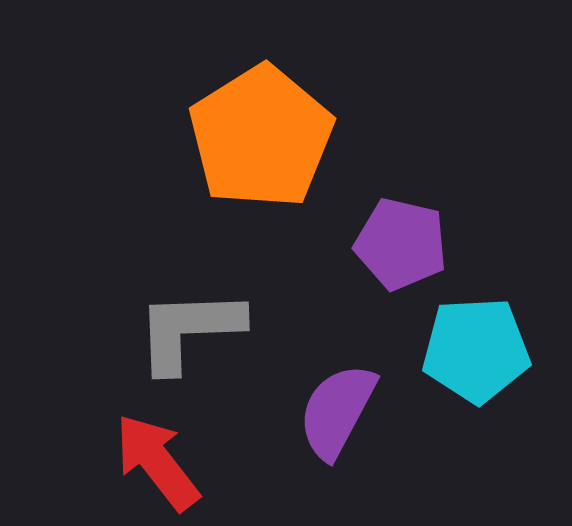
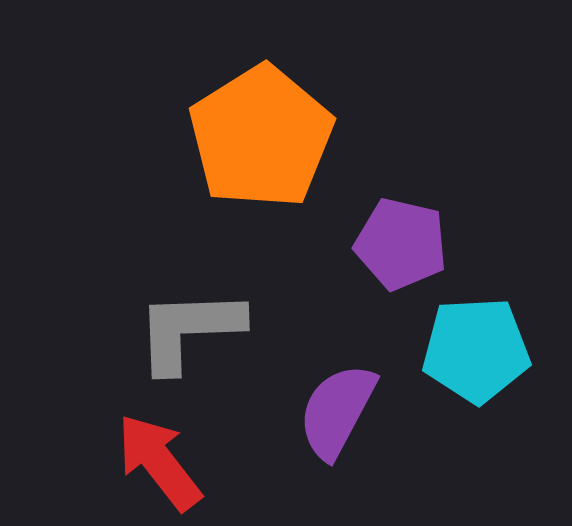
red arrow: moved 2 px right
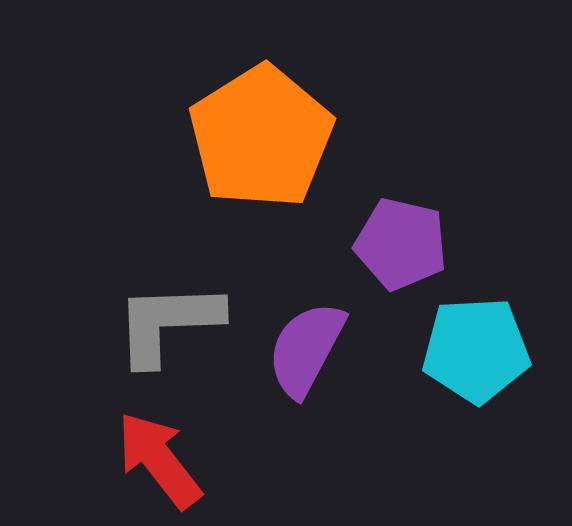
gray L-shape: moved 21 px left, 7 px up
purple semicircle: moved 31 px left, 62 px up
red arrow: moved 2 px up
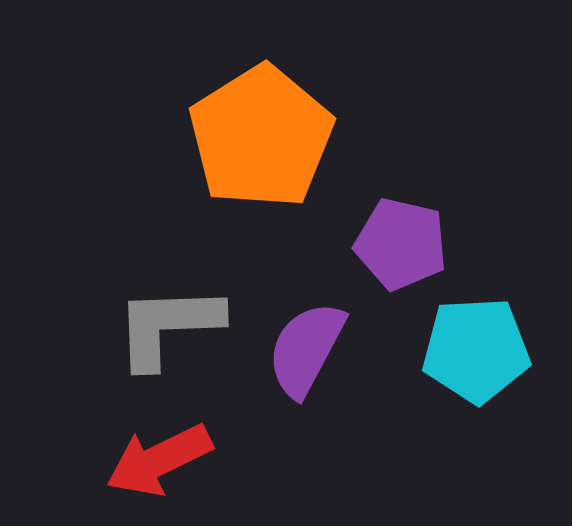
gray L-shape: moved 3 px down
red arrow: rotated 78 degrees counterclockwise
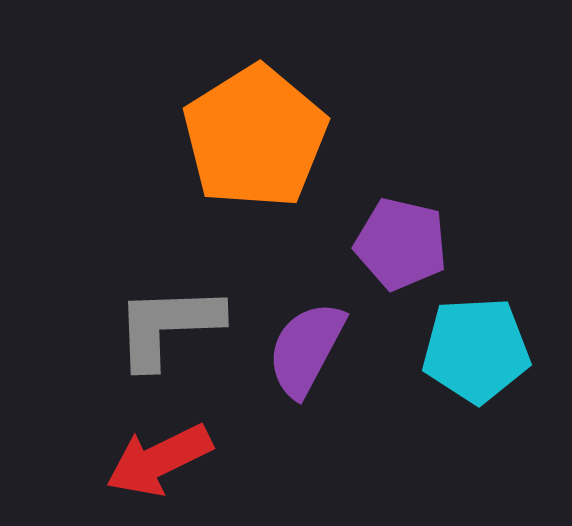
orange pentagon: moved 6 px left
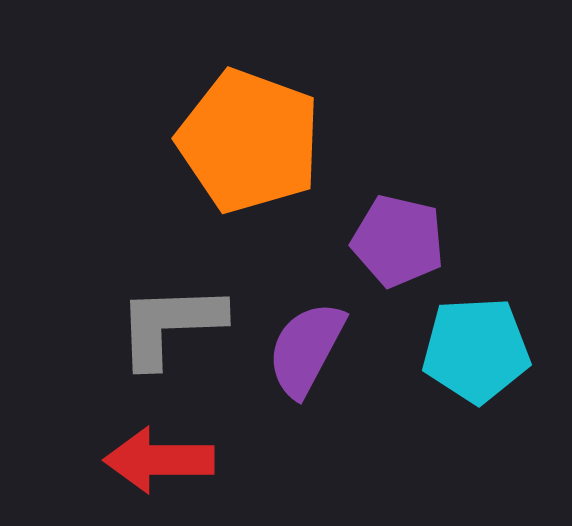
orange pentagon: moved 6 px left, 4 px down; rotated 20 degrees counterclockwise
purple pentagon: moved 3 px left, 3 px up
gray L-shape: moved 2 px right, 1 px up
red arrow: rotated 26 degrees clockwise
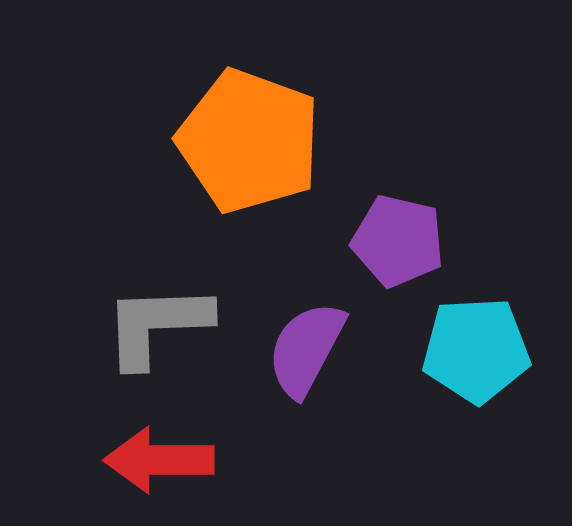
gray L-shape: moved 13 px left
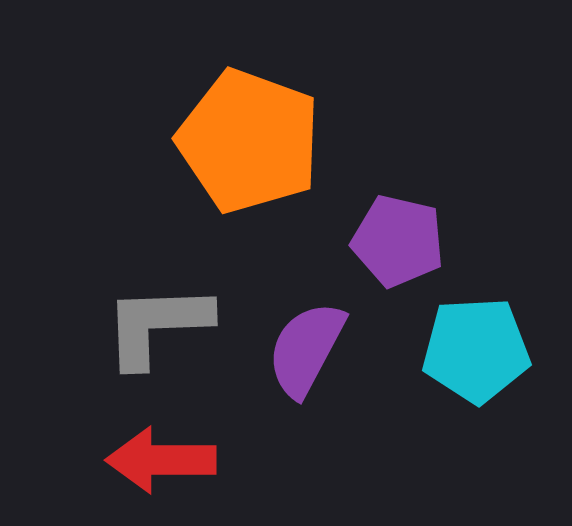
red arrow: moved 2 px right
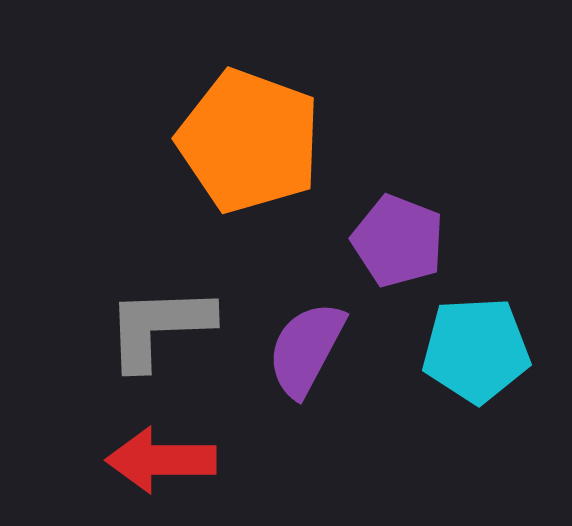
purple pentagon: rotated 8 degrees clockwise
gray L-shape: moved 2 px right, 2 px down
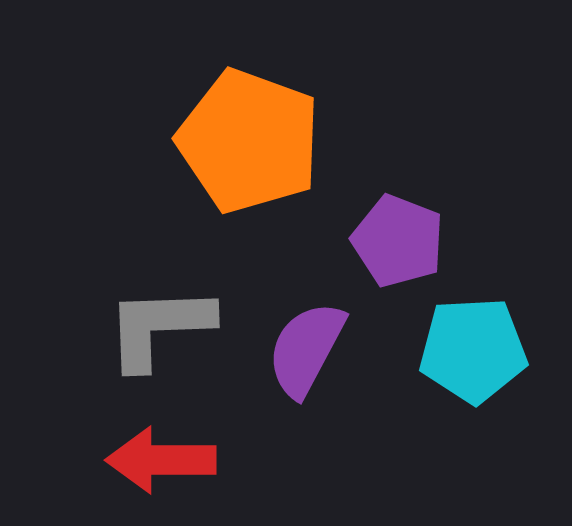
cyan pentagon: moved 3 px left
